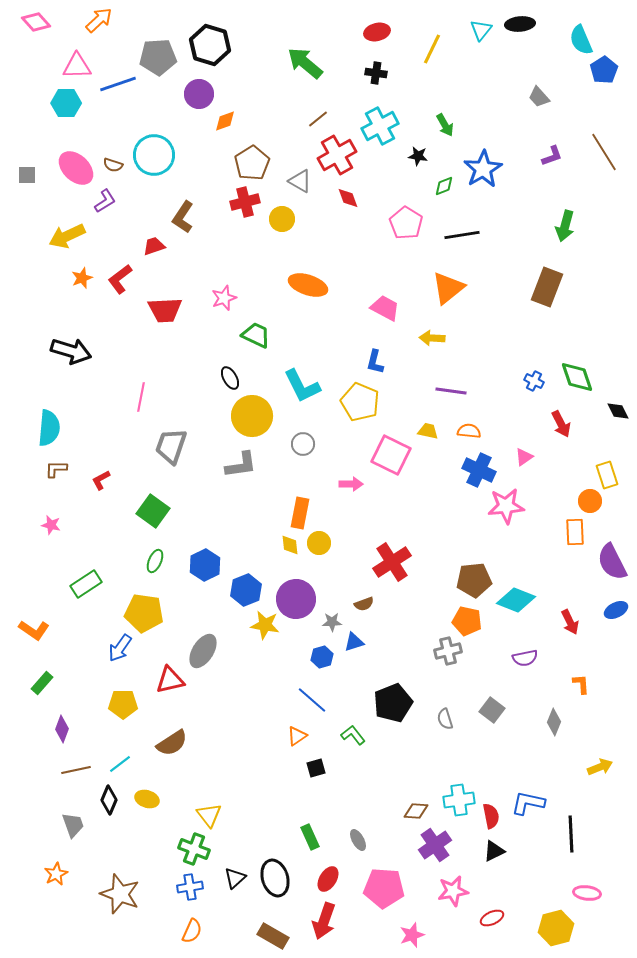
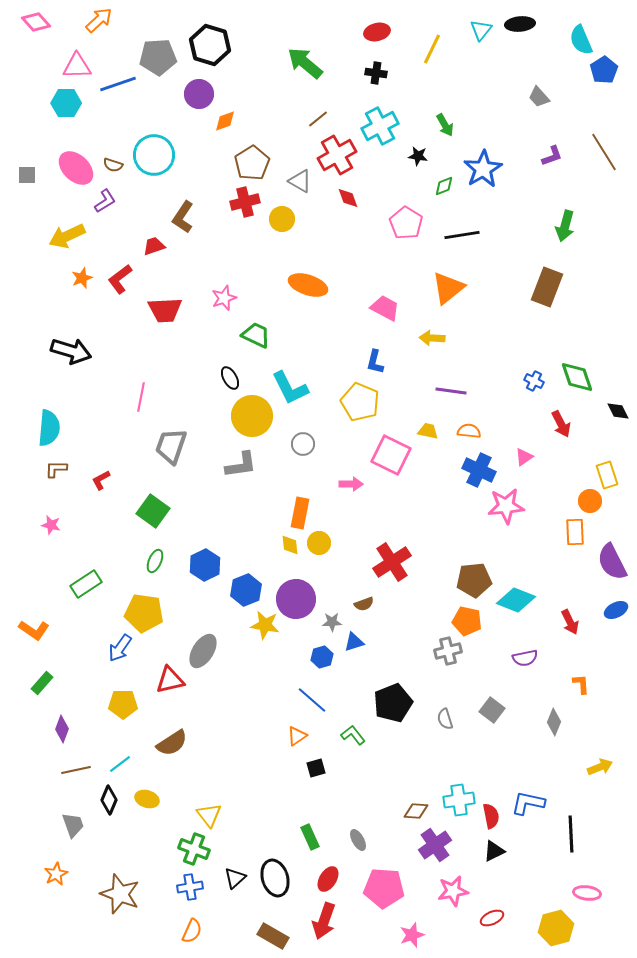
cyan L-shape at (302, 386): moved 12 px left, 2 px down
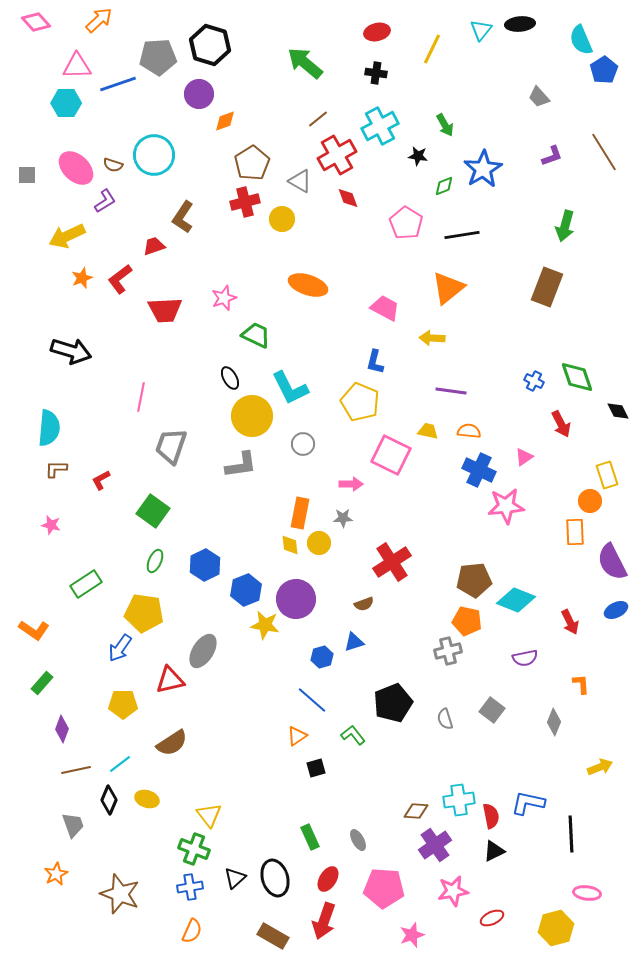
gray star at (332, 622): moved 11 px right, 104 px up
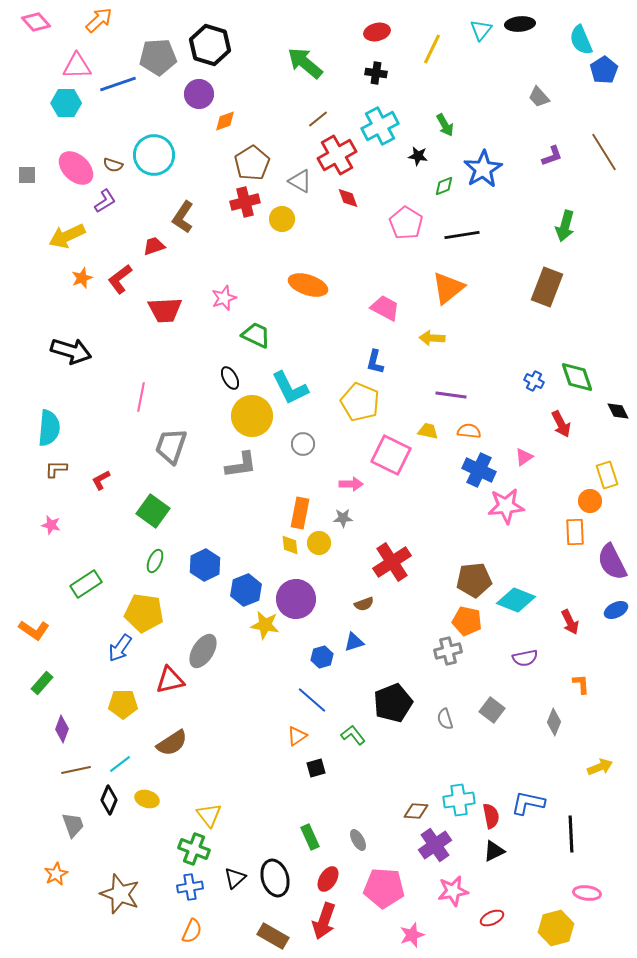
purple line at (451, 391): moved 4 px down
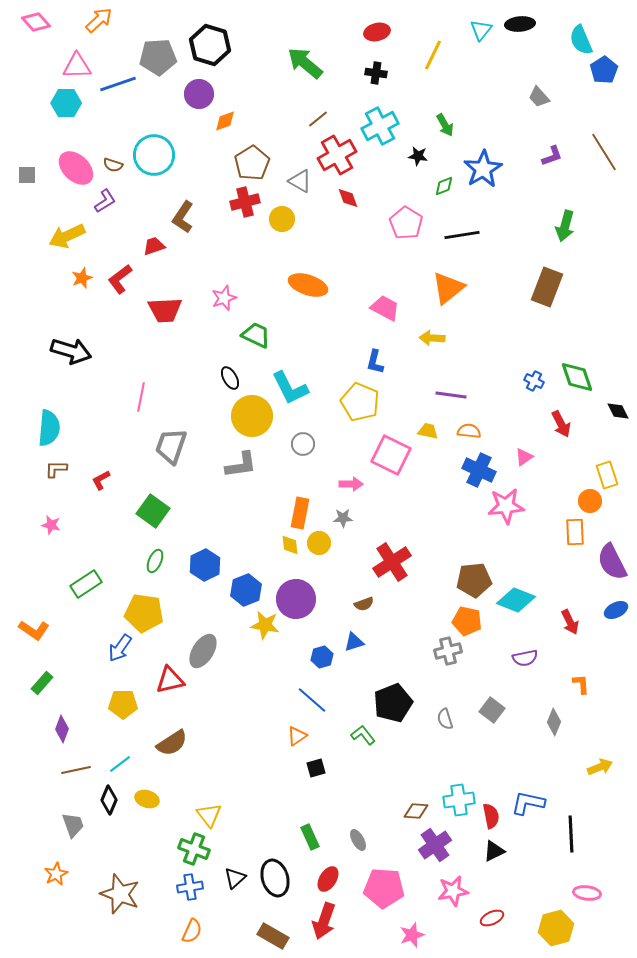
yellow line at (432, 49): moved 1 px right, 6 px down
green L-shape at (353, 735): moved 10 px right
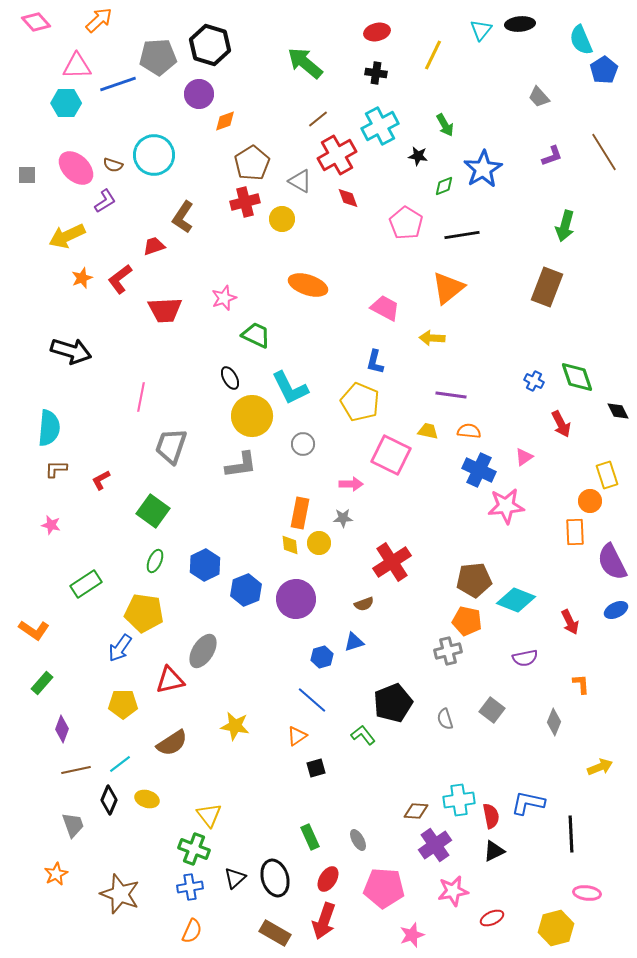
yellow star at (265, 625): moved 30 px left, 101 px down
brown rectangle at (273, 936): moved 2 px right, 3 px up
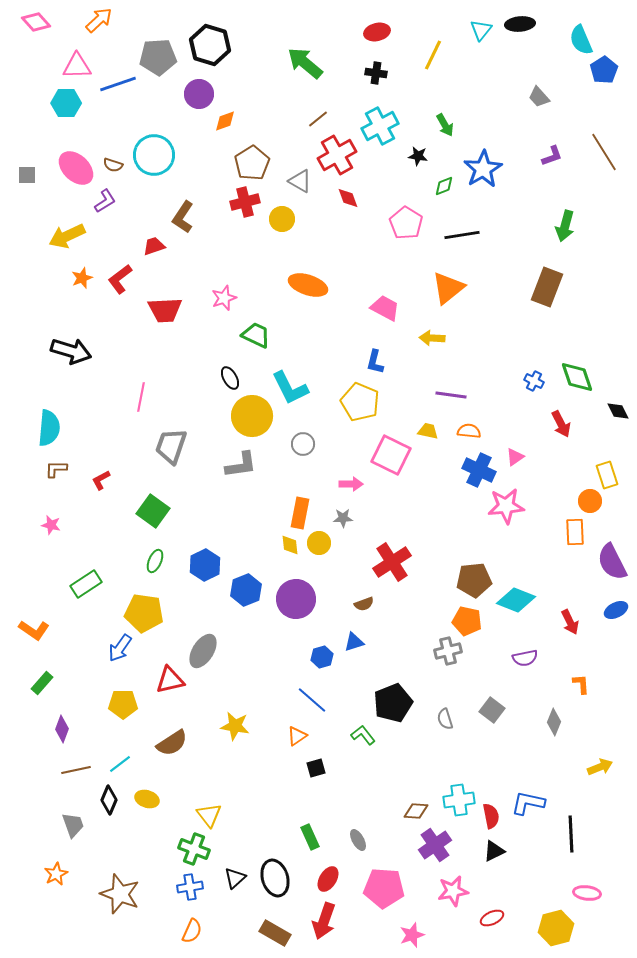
pink triangle at (524, 457): moved 9 px left
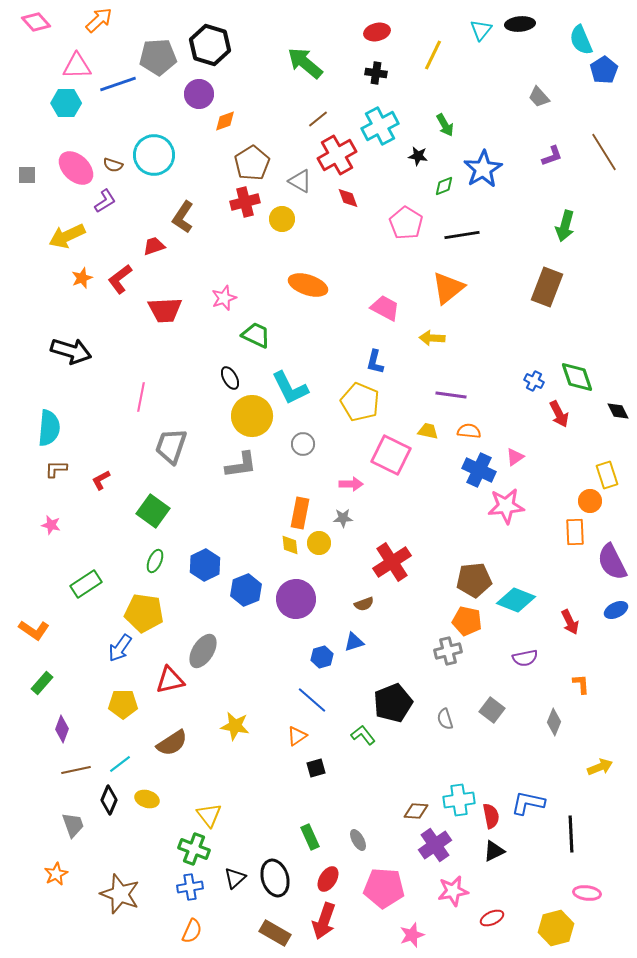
red arrow at (561, 424): moved 2 px left, 10 px up
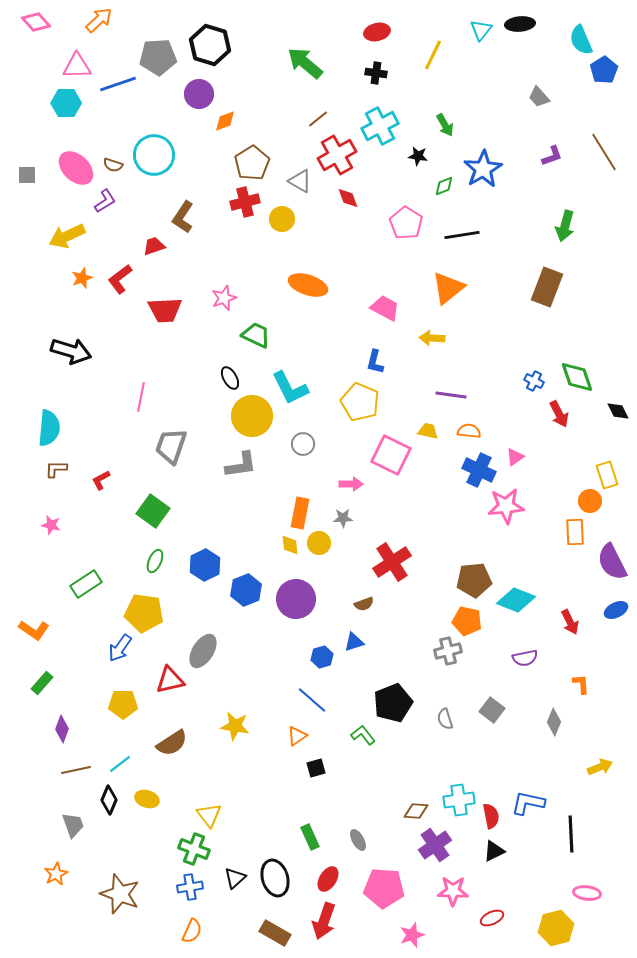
pink star at (453, 891): rotated 12 degrees clockwise
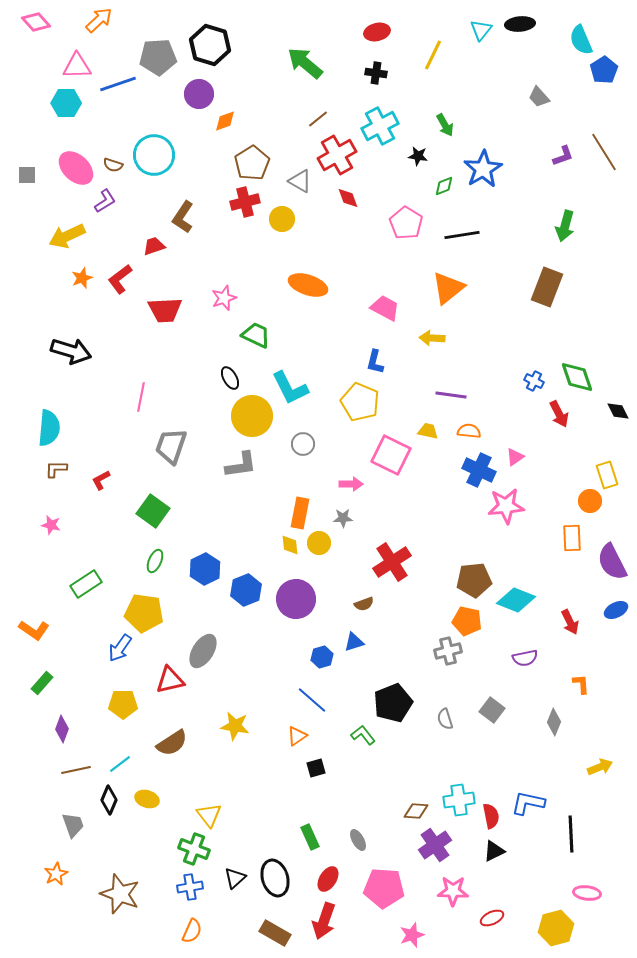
purple L-shape at (552, 156): moved 11 px right
orange rectangle at (575, 532): moved 3 px left, 6 px down
blue hexagon at (205, 565): moved 4 px down
